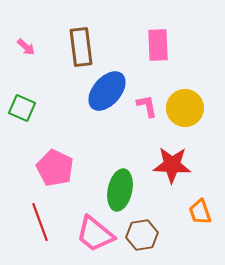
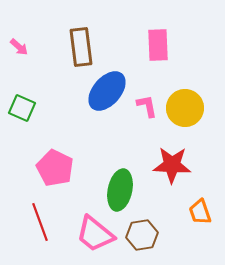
pink arrow: moved 7 px left
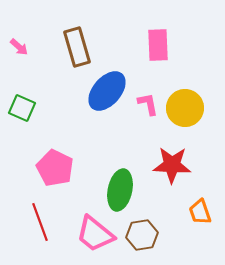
brown rectangle: moved 4 px left; rotated 9 degrees counterclockwise
pink L-shape: moved 1 px right, 2 px up
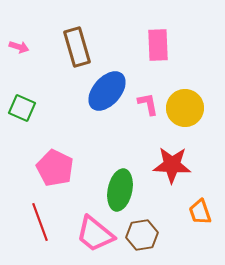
pink arrow: rotated 24 degrees counterclockwise
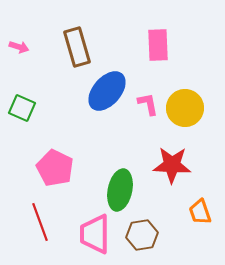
pink trapezoid: rotated 51 degrees clockwise
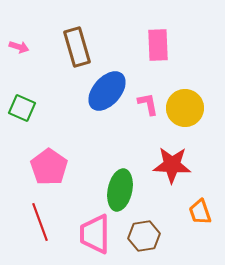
pink pentagon: moved 6 px left, 1 px up; rotated 9 degrees clockwise
brown hexagon: moved 2 px right, 1 px down
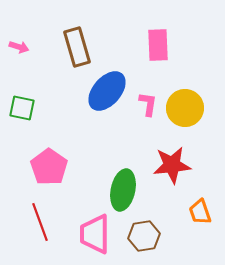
pink L-shape: rotated 20 degrees clockwise
green square: rotated 12 degrees counterclockwise
red star: rotated 9 degrees counterclockwise
green ellipse: moved 3 px right
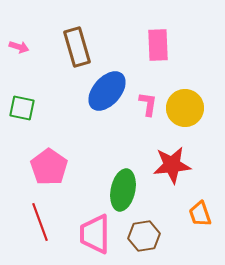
orange trapezoid: moved 2 px down
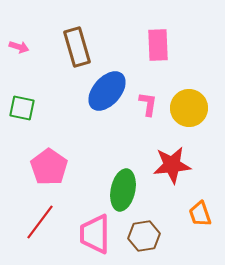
yellow circle: moved 4 px right
red line: rotated 57 degrees clockwise
